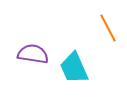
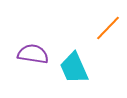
orange line: rotated 72 degrees clockwise
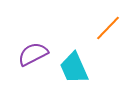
purple semicircle: rotated 36 degrees counterclockwise
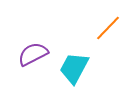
cyan trapezoid: rotated 52 degrees clockwise
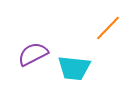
cyan trapezoid: rotated 112 degrees counterclockwise
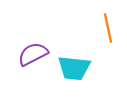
orange line: rotated 56 degrees counterclockwise
